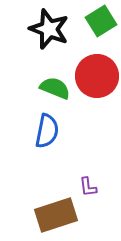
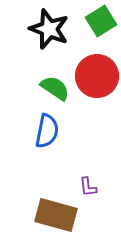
green semicircle: rotated 12 degrees clockwise
brown rectangle: rotated 33 degrees clockwise
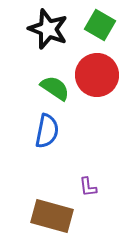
green square: moved 1 px left, 4 px down; rotated 28 degrees counterclockwise
black star: moved 1 px left
red circle: moved 1 px up
brown rectangle: moved 4 px left, 1 px down
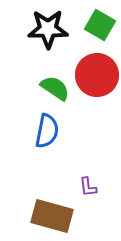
black star: rotated 21 degrees counterclockwise
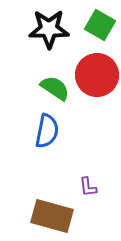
black star: moved 1 px right
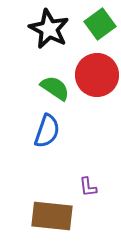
green square: moved 1 px up; rotated 24 degrees clockwise
black star: rotated 27 degrees clockwise
blue semicircle: rotated 8 degrees clockwise
brown rectangle: rotated 9 degrees counterclockwise
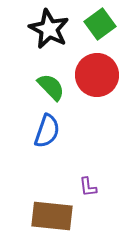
green semicircle: moved 4 px left, 1 px up; rotated 12 degrees clockwise
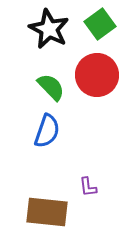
brown rectangle: moved 5 px left, 4 px up
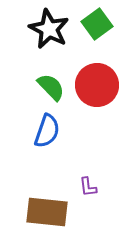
green square: moved 3 px left
red circle: moved 10 px down
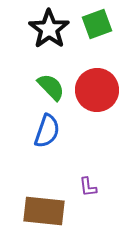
green square: rotated 16 degrees clockwise
black star: rotated 9 degrees clockwise
red circle: moved 5 px down
brown rectangle: moved 3 px left, 1 px up
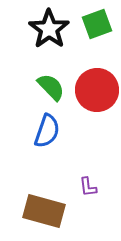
brown rectangle: rotated 9 degrees clockwise
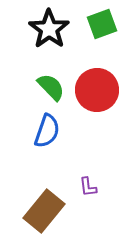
green square: moved 5 px right
brown rectangle: rotated 66 degrees counterclockwise
